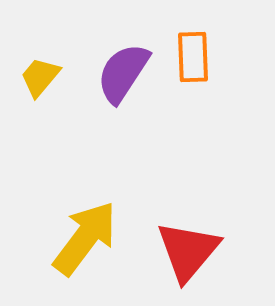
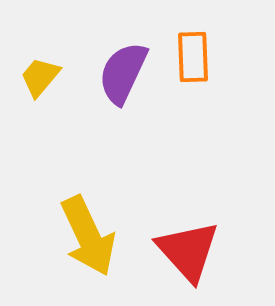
purple semicircle: rotated 8 degrees counterclockwise
yellow arrow: moved 3 px right, 2 px up; rotated 118 degrees clockwise
red triangle: rotated 22 degrees counterclockwise
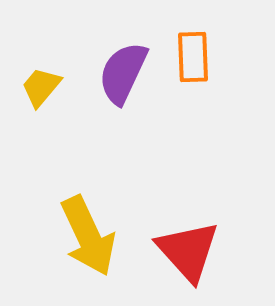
yellow trapezoid: moved 1 px right, 10 px down
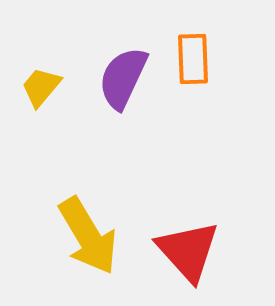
orange rectangle: moved 2 px down
purple semicircle: moved 5 px down
yellow arrow: rotated 6 degrees counterclockwise
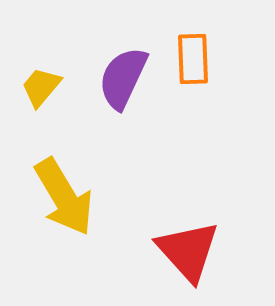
yellow arrow: moved 24 px left, 39 px up
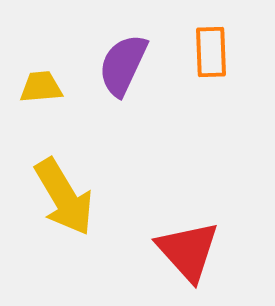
orange rectangle: moved 18 px right, 7 px up
purple semicircle: moved 13 px up
yellow trapezoid: rotated 45 degrees clockwise
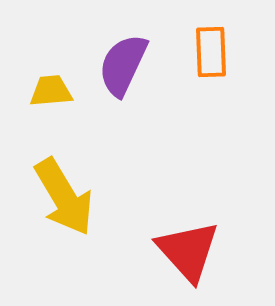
yellow trapezoid: moved 10 px right, 4 px down
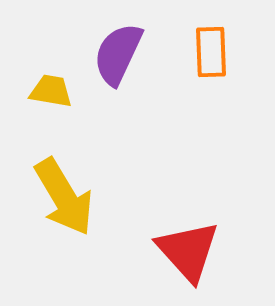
purple semicircle: moved 5 px left, 11 px up
yellow trapezoid: rotated 15 degrees clockwise
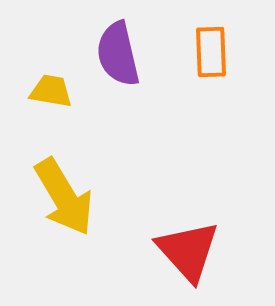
purple semicircle: rotated 38 degrees counterclockwise
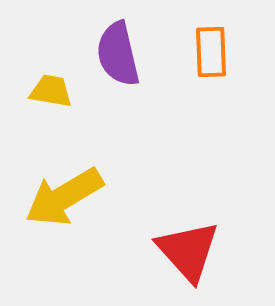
yellow arrow: rotated 90 degrees clockwise
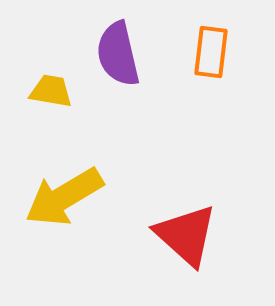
orange rectangle: rotated 9 degrees clockwise
red triangle: moved 2 px left, 16 px up; rotated 6 degrees counterclockwise
